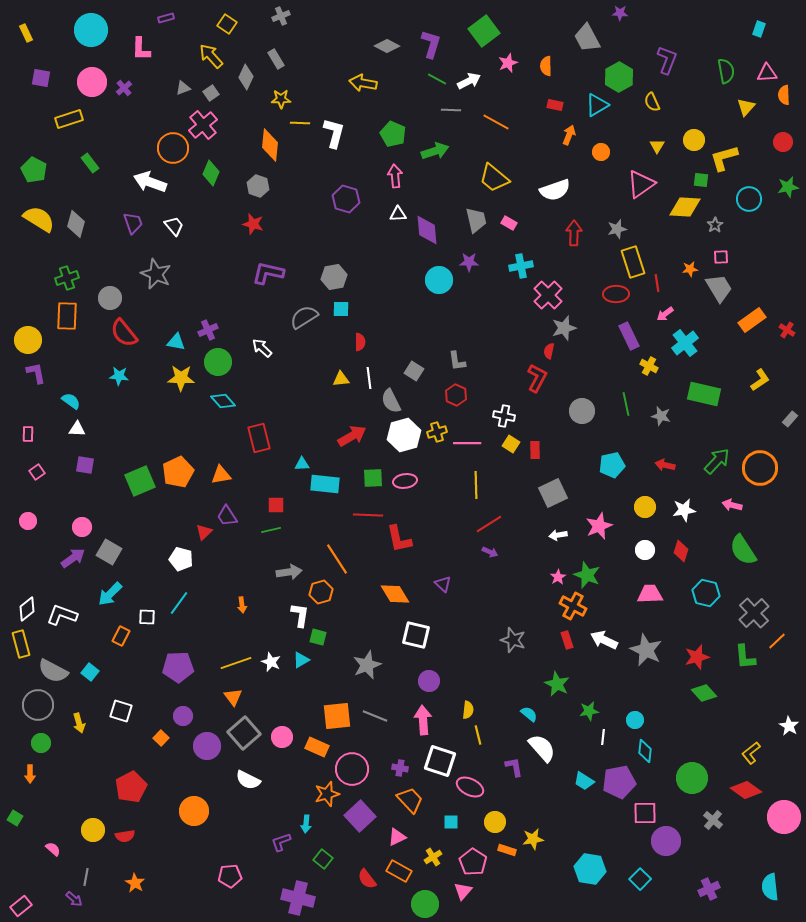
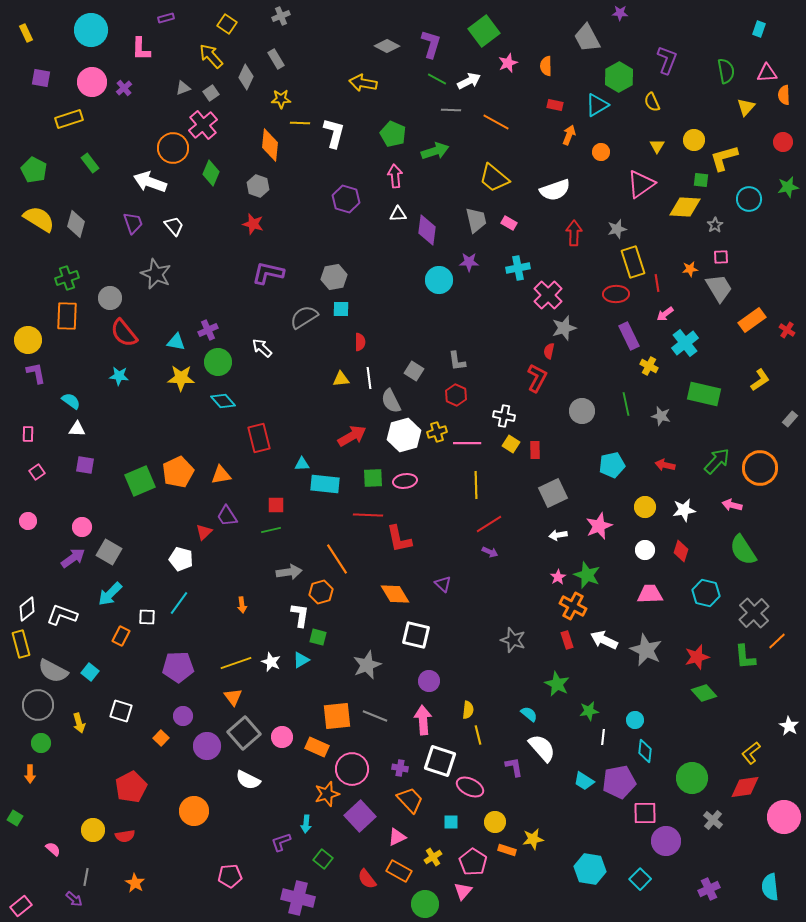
purple diamond at (427, 230): rotated 12 degrees clockwise
cyan cross at (521, 266): moved 3 px left, 2 px down
red diamond at (746, 790): moved 1 px left, 3 px up; rotated 44 degrees counterclockwise
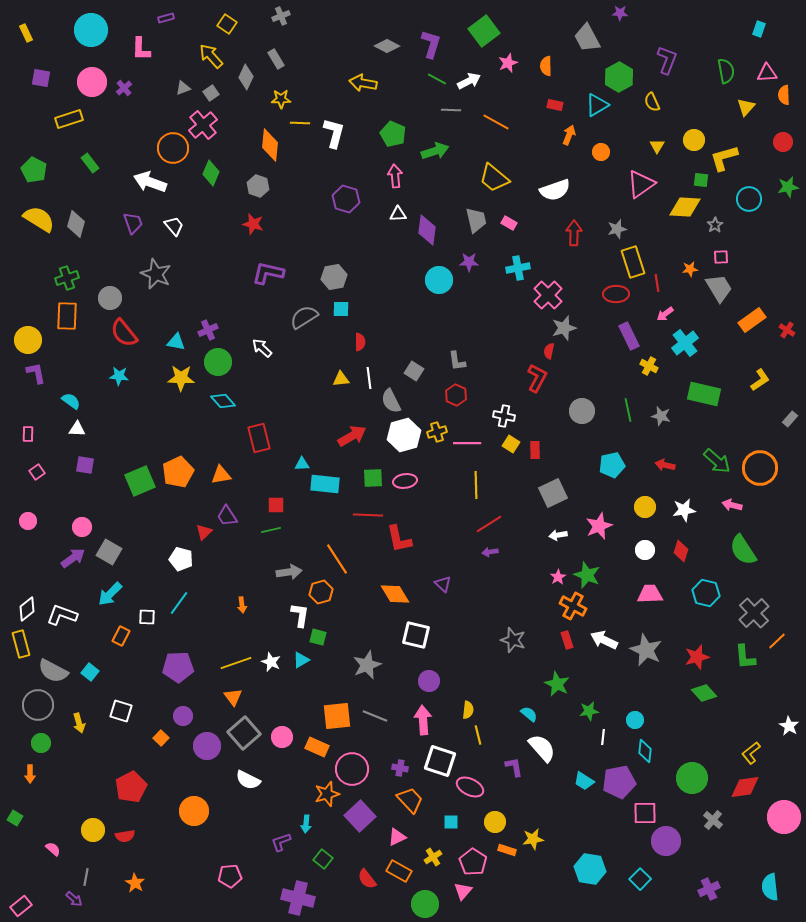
green line at (626, 404): moved 2 px right, 6 px down
green arrow at (717, 461): rotated 88 degrees clockwise
purple arrow at (490, 552): rotated 147 degrees clockwise
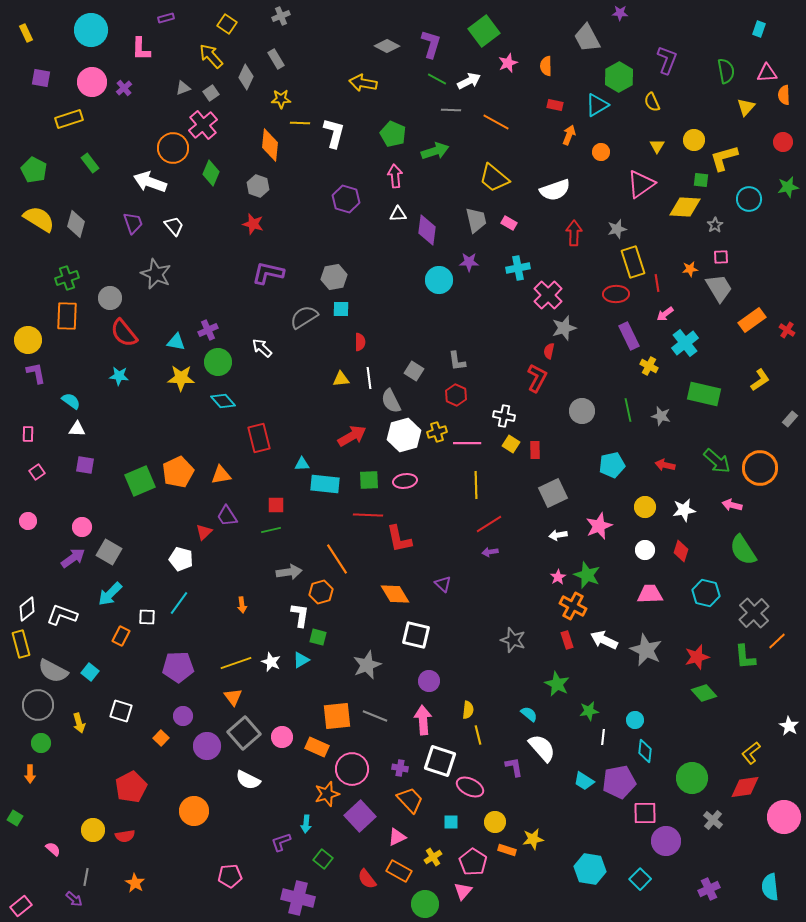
green square at (373, 478): moved 4 px left, 2 px down
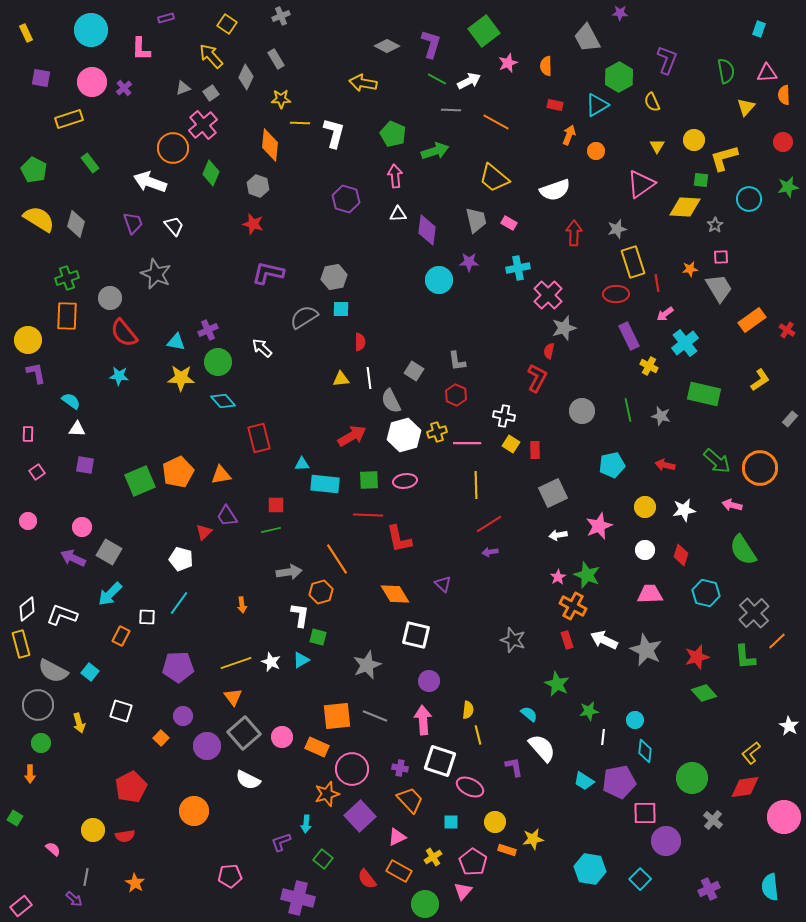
orange circle at (601, 152): moved 5 px left, 1 px up
red diamond at (681, 551): moved 4 px down
purple arrow at (73, 558): rotated 120 degrees counterclockwise
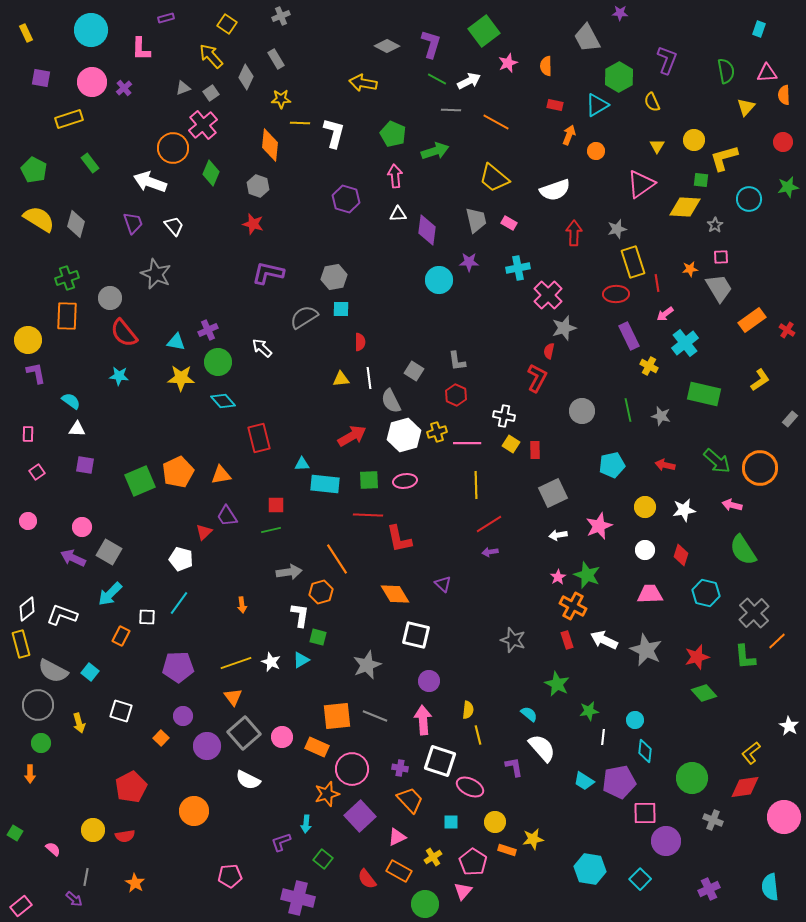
green square at (15, 818): moved 15 px down
gray cross at (713, 820): rotated 18 degrees counterclockwise
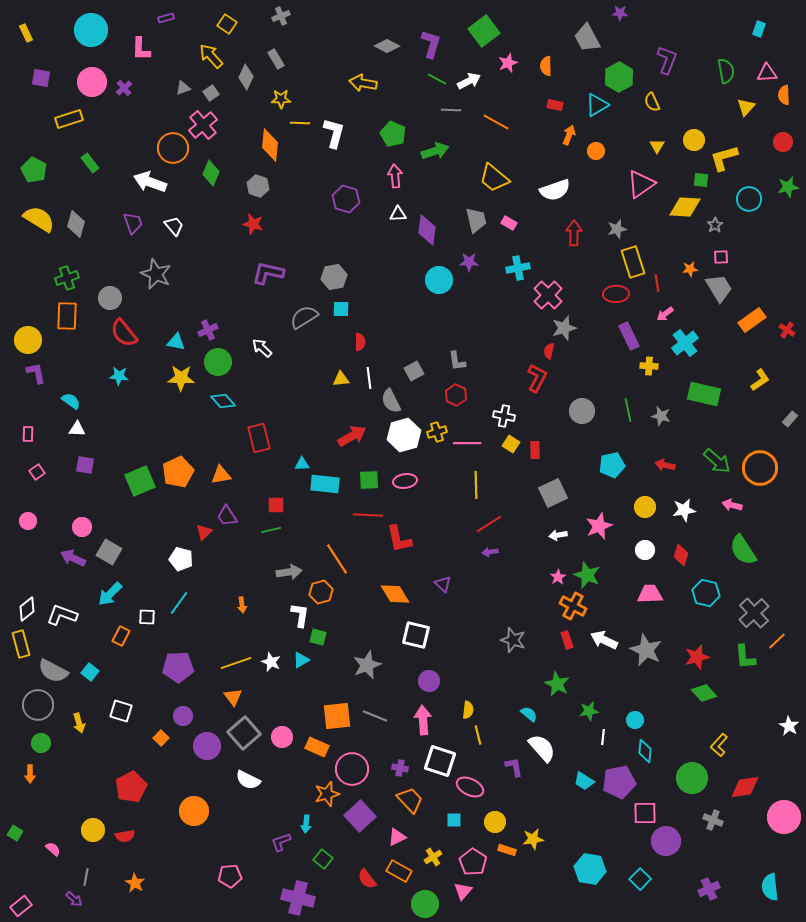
yellow cross at (649, 366): rotated 24 degrees counterclockwise
gray square at (414, 371): rotated 30 degrees clockwise
yellow L-shape at (751, 753): moved 32 px left, 8 px up; rotated 10 degrees counterclockwise
cyan square at (451, 822): moved 3 px right, 2 px up
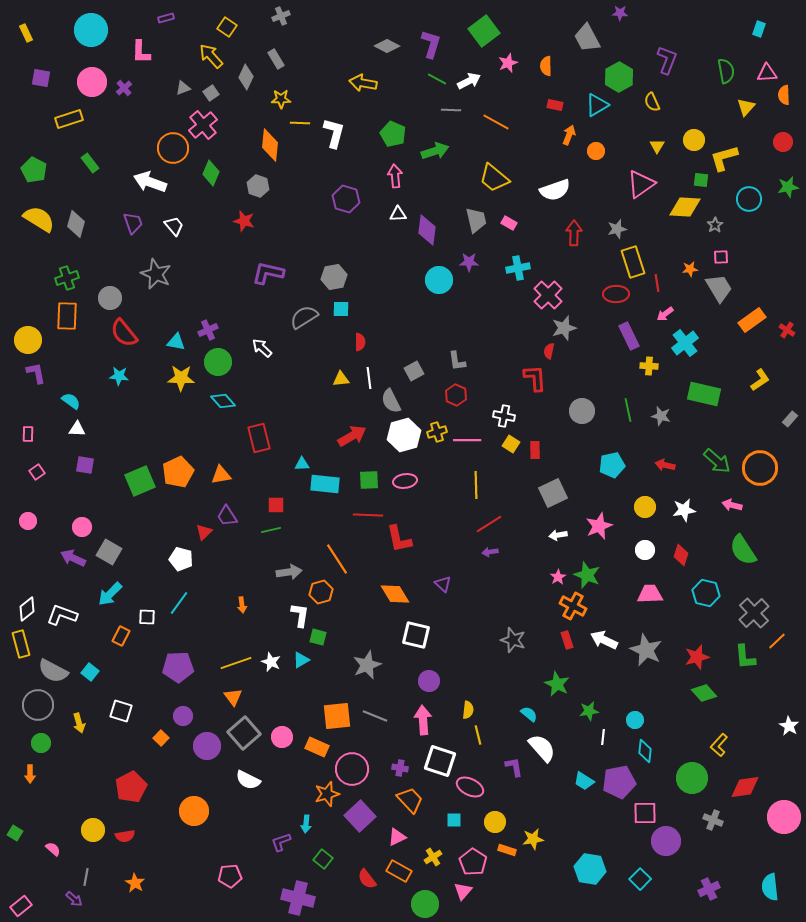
yellow square at (227, 24): moved 3 px down
pink L-shape at (141, 49): moved 3 px down
red star at (253, 224): moved 9 px left, 3 px up
red L-shape at (537, 378): moved 2 px left; rotated 32 degrees counterclockwise
pink line at (467, 443): moved 3 px up
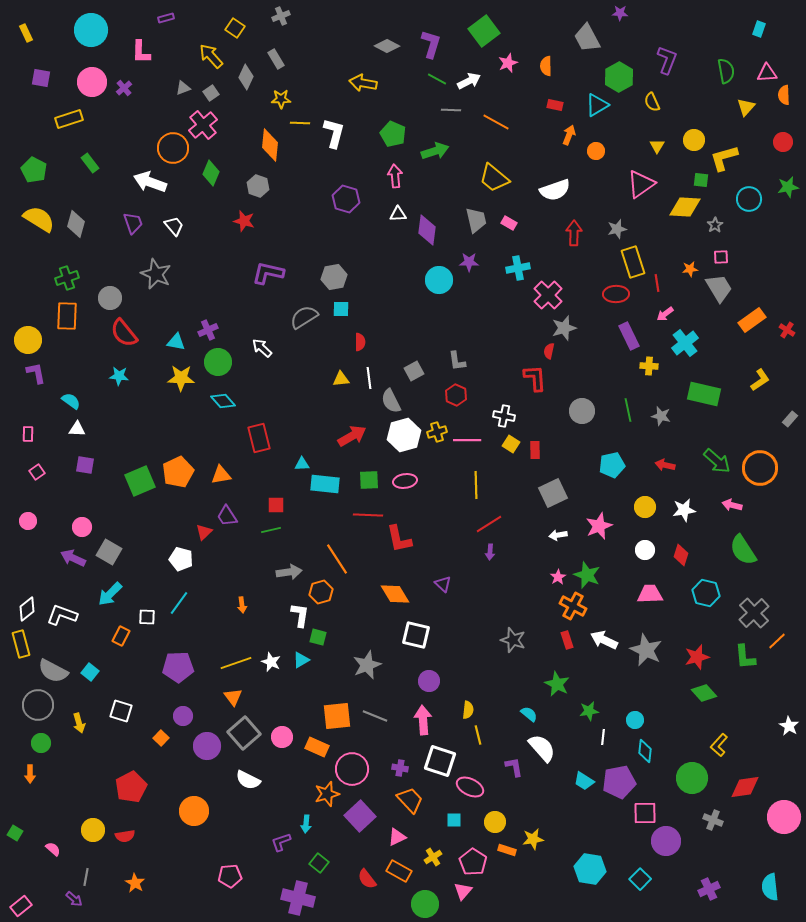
yellow square at (227, 27): moved 8 px right, 1 px down
purple arrow at (490, 552): rotated 77 degrees counterclockwise
green square at (323, 859): moved 4 px left, 4 px down
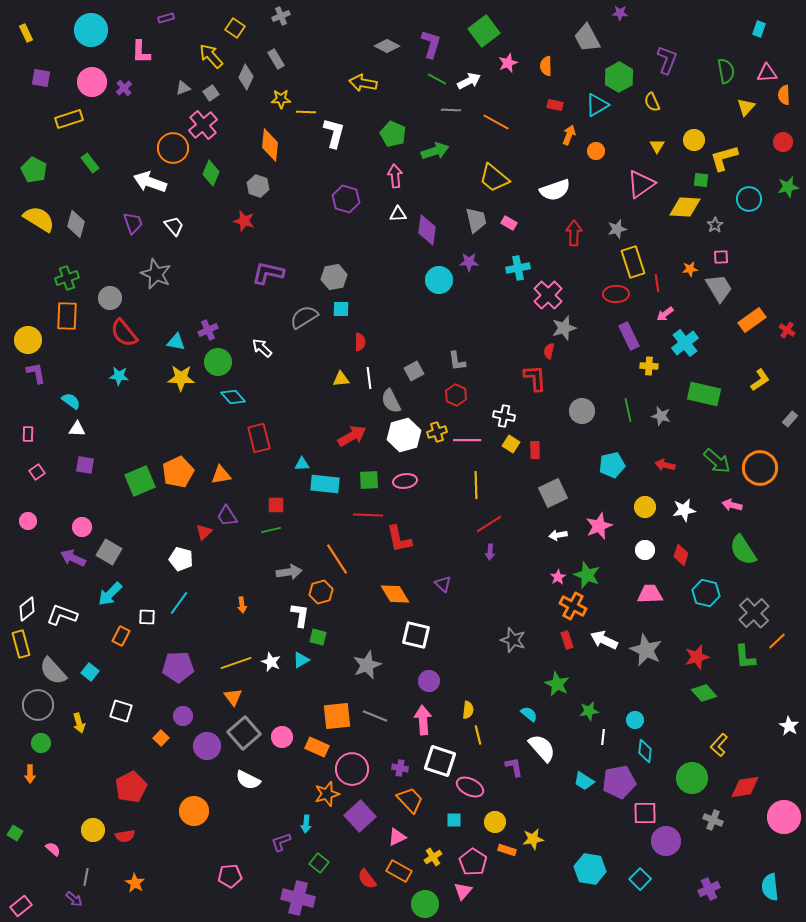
yellow line at (300, 123): moved 6 px right, 11 px up
cyan diamond at (223, 401): moved 10 px right, 4 px up
gray semicircle at (53, 671): rotated 20 degrees clockwise
